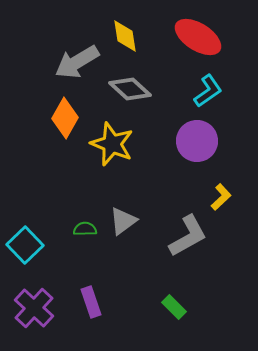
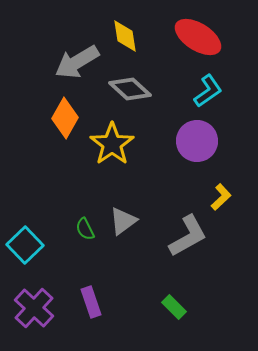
yellow star: rotated 15 degrees clockwise
green semicircle: rotated 115 degrees counterclockwise
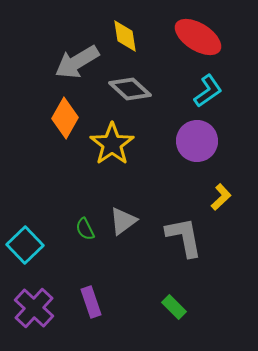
gray L-shape: moved 4 px left, 1 px down; rotated 72 degrees counterclockwise
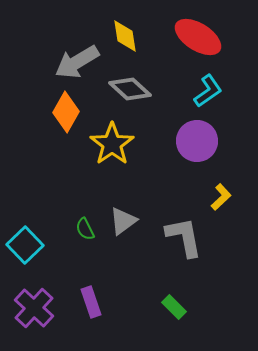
orange diamond: moved 1 px right, 6 px up
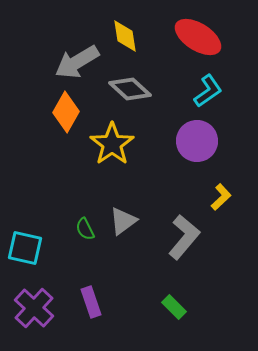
gray L-shape: rotated 51 degrees clockwise
cyan square: moved 3 px down; rotated 33 degrees counterclockwise
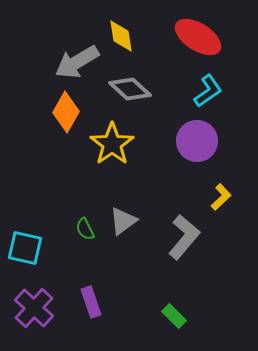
yellow diamond: moved 4 px left
green rectangle: moved 9 px down
